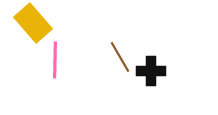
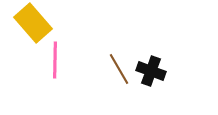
brown line: moved 1 px left, 12 px down
black cross: rotated 20 degrees clockwise
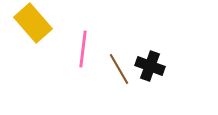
pink line: moved 28 px right, 11 px up; rotated 6 degrees clockwise
black cross: moved 1 px left, 5 px up
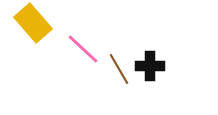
pink line: rotated 54 degrees counterclockwise
black cross: rotated 20 degrees counterclockwise
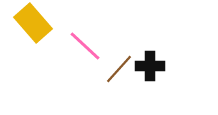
pink line: moved 2 px right, 3 px up
brown line: rotated 72 degrees clockwise
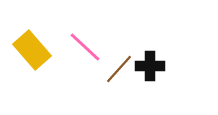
yellow rectangle: moved 1 px left, 27 px down
pink line: moved 1 px down
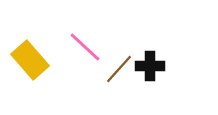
yellow rectangle: moved 2 px left, 10 px down
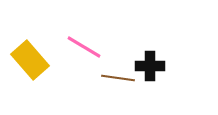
pink line: moved 1 px left; rotated 12 degrees counterclockwise
brown line: moved 1 px left, 9 px down; rotated 56 degrees clockwise
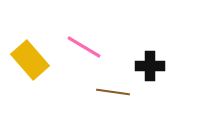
brown line: moved 5 px left, 14 px down
